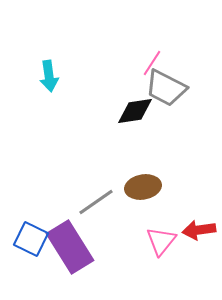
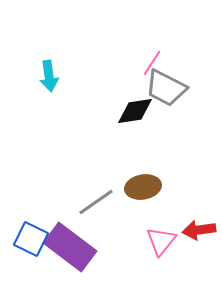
purple rectangle: rotated 21 degrees counterclockwise
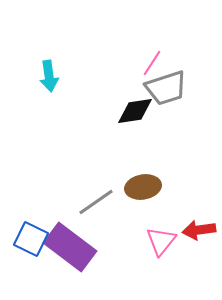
gray trapezoid: rotated 45 degrees counterclockwise
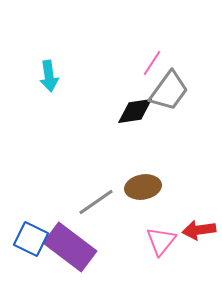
gray trapezoid: moved 3 px right, 3 px down; rotated 36 degrees counterclockwise
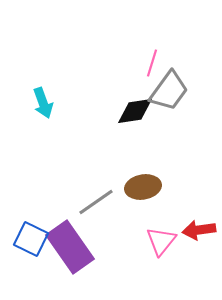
pink line: rotated 16 degrees counterclockwise
cyan arrow: moved 6 px left, 27 px down; rotated 12 degrees counterclockwise
purple rectangle: rotated 18 degrees clockwise
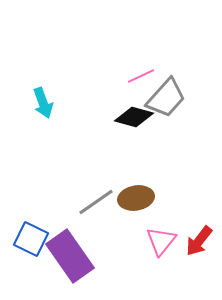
pink line: moved 11 px left, 13 px down; rotated 48 degrees clockwise
gray trapezoid: moved 3 px left, 7 px down; rotated 6 degrees clockwise
black diamond: moved 1 px left, 6 px down; rotated 24 degrees clockwise
brown ellipse: moved 7 px left, 11 px down
red arrow: moved 11 px down; rotated 44 degrees counterclockwise
purple rectangle: moved 9 px down
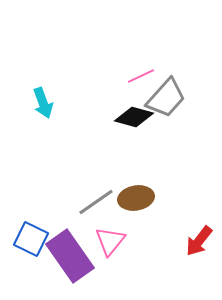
pink triangle: moved 51 px left
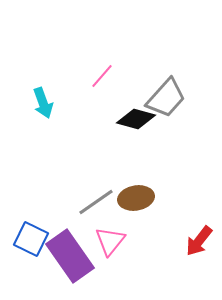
pink line: moved 39 px left; rotated 24 degrees counterclockwise
black diamond: moved 2 px right, 2 px down
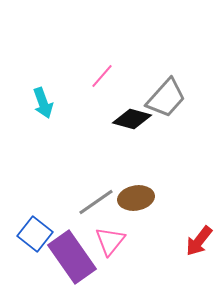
black diamond: moved 4 px left
blue square: moved 4 px right, 5 px up; rotated 12 degrees clockwise
purple rectangle: moved 2 px right, 1 px down
